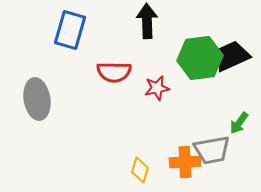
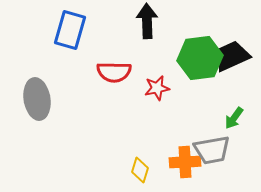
green arrow: moved 5 px left, 5 px up
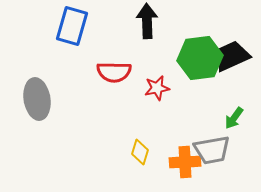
blue rectangle: moved 2 px right, 4 px up
yellow diamond: moved 18 px up
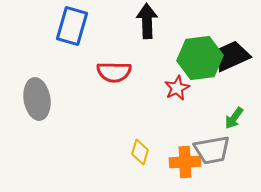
red star: moved 20 px right; rotated 15 degrees counterclockwise
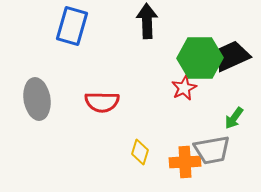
green hexagon: rotated 6 degrees clockwise
red semicircle: moved 12 px left, 30 px down
red star: moved 7 px right
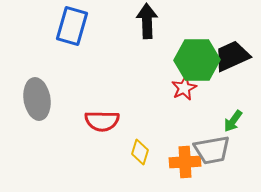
green hexagon: moved 3 px left, 2 px down
red semicircle: moved 19 px down
green arrow: moved 1 px left, 3 px down
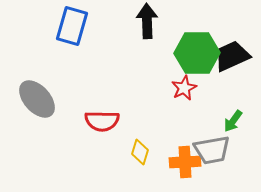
green hexagon: moved 7 px up
gray ellipse: rotated 33 degrees counterclockwise
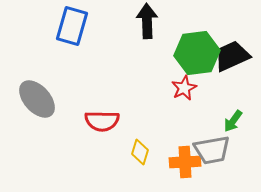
green hexagon: rotated 6 degrees counterclockwise
